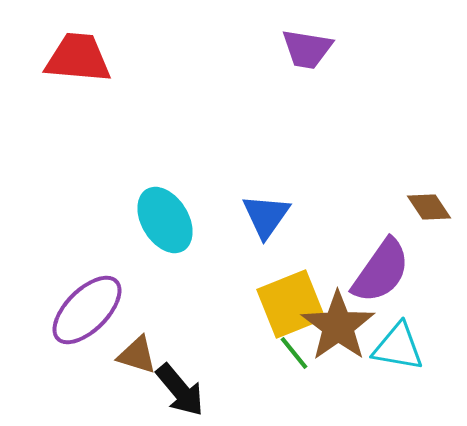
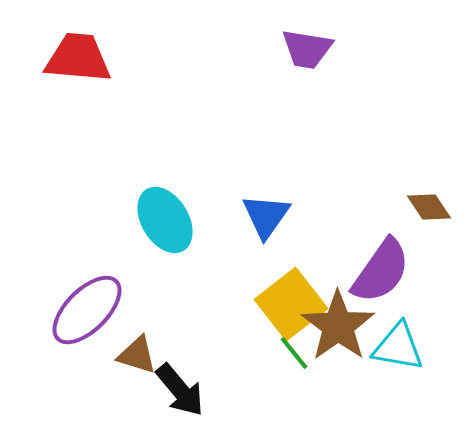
yellow square: rotated 16 degrees counterclockwise
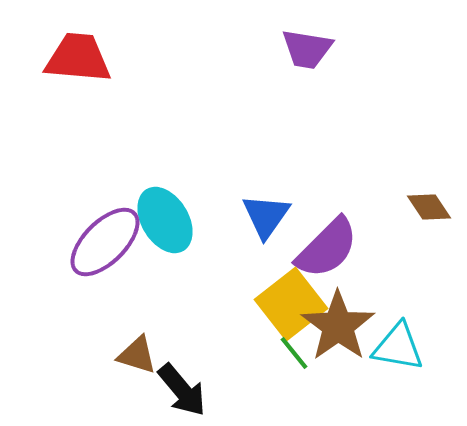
purple semicircle: moved 54 px left, 23 px up; rotated 10 degrees clockwise
purple ellipse: moved 18 px right, 68 px up
black arrow: moved 2 px right
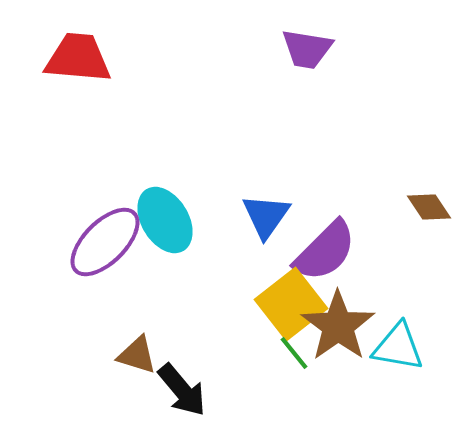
purple semicircle: moved 2 px left, 3 px down
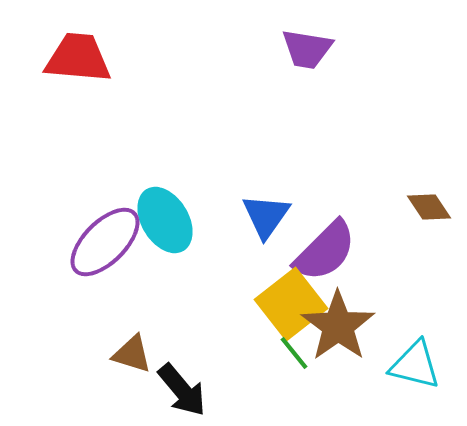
cyan triangle: moved 17 px right, 18 px down; rotated 4 degrees clockwise
brown triangle: moved 5 px left, 1 px up
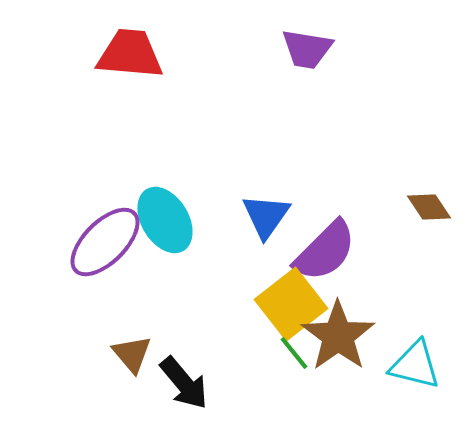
red trapezoid: moved 52 px right, 4 px up
brown star: moved 10 px down
brown triangle: rotated 33 degrees clockwise
black arrow: moved 2 px right, 7 px up
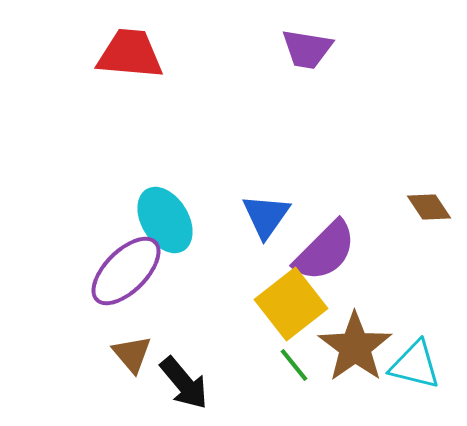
purple ellipse: moved 21 px right, 29 px down
brown star: moved 17 px right, 11 px down
green line: moved 12 px down
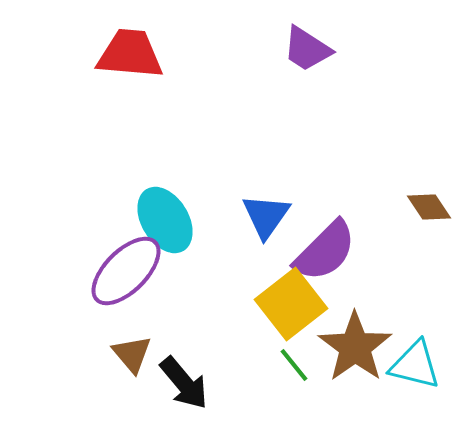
purple trapezoid: rotated 24 degrees clockwise
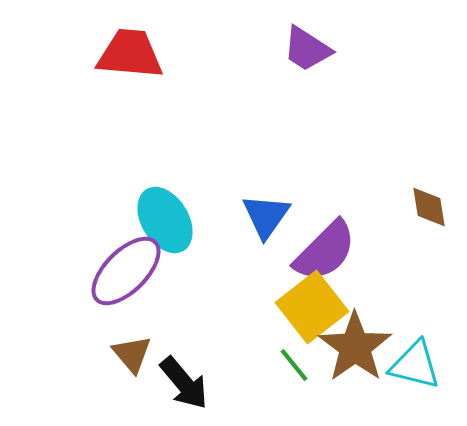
brown diamond: rotated 24 degrees clockwise
yellow square: moved 21 px right, 3 px down
